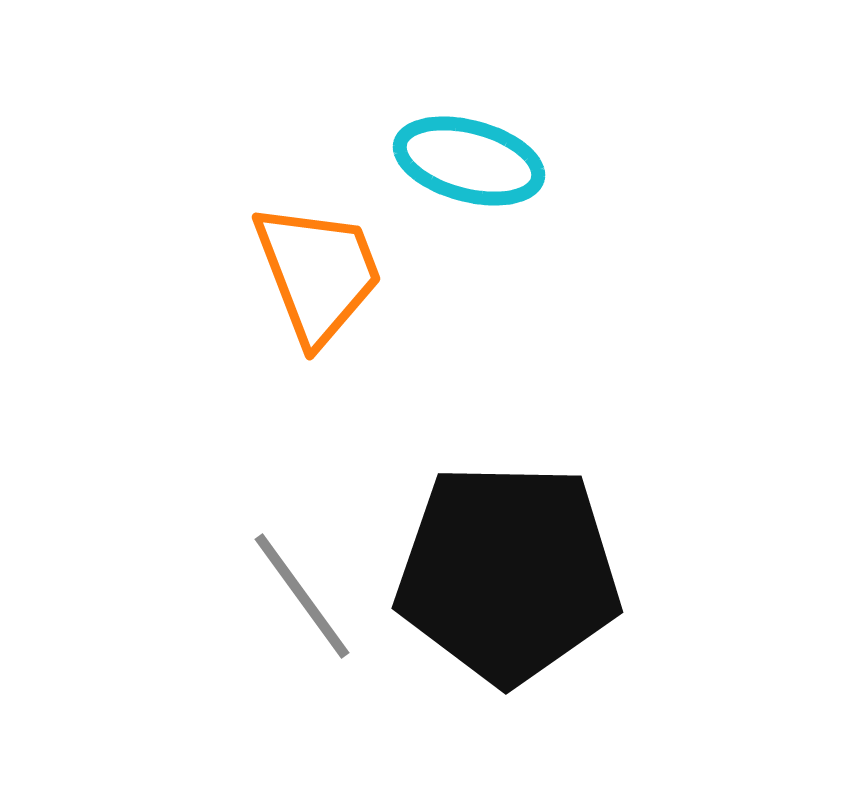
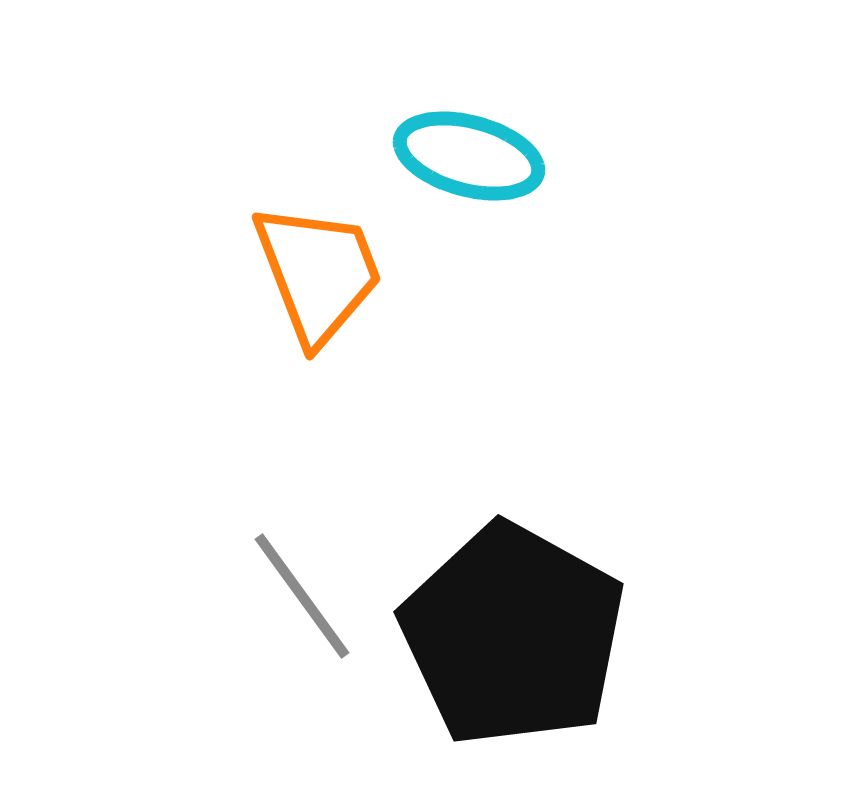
cyan ellipse: moved 5 px up
black pentagon: moved 5 px right, 62 px down; rotated 28 degrees clockwise
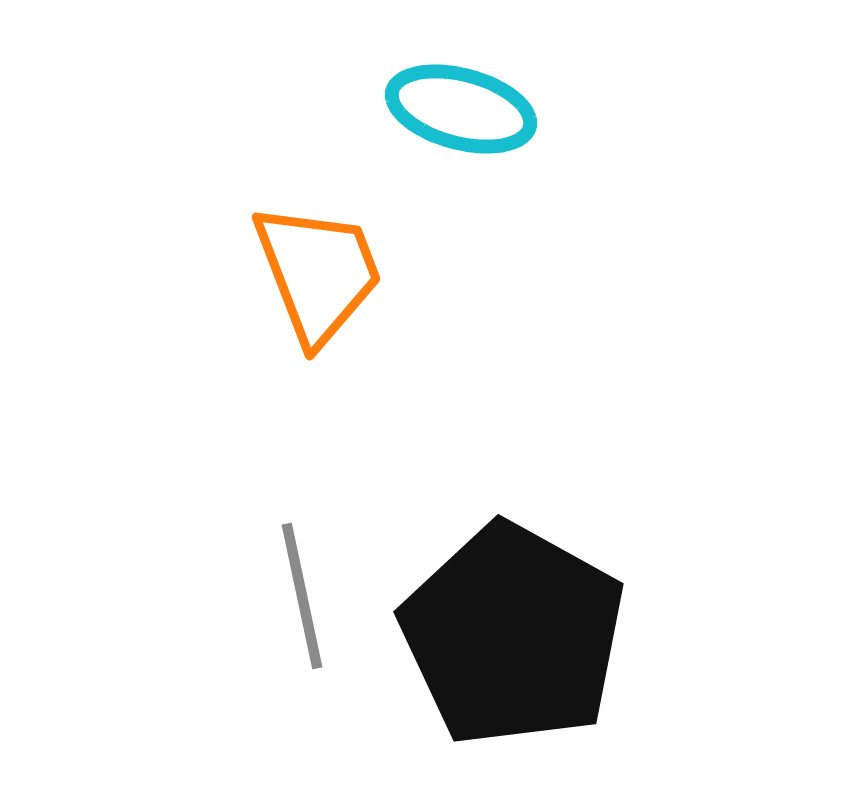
cyan ellipse: moved 8 px left, 47 px up
gray line: rotated 24 degrees clockwise
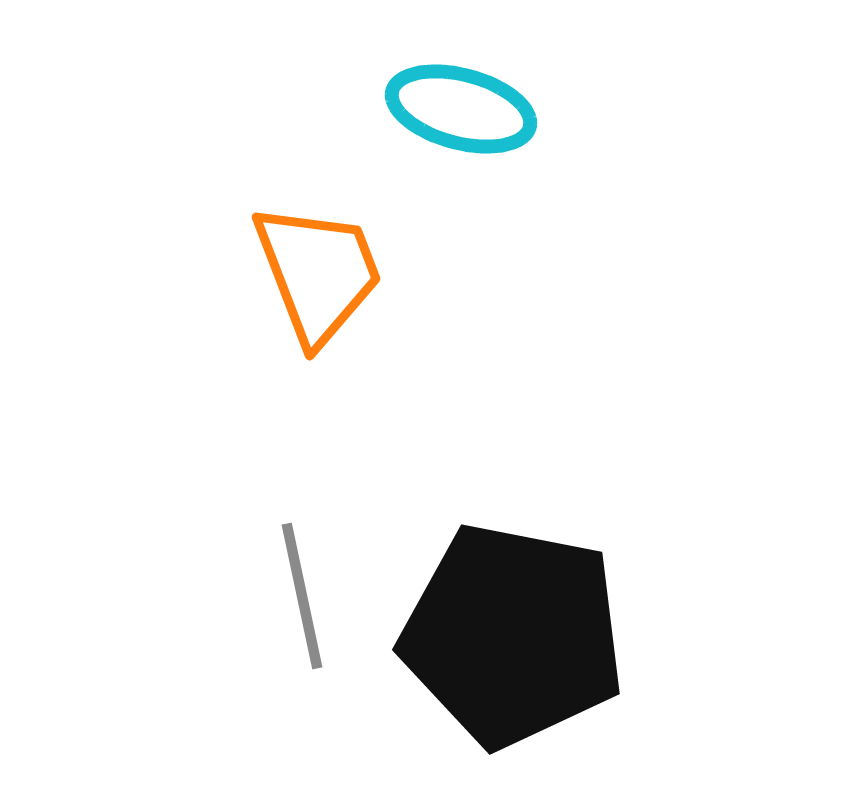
black pentagon: rotated 18 degrees counterclockwise
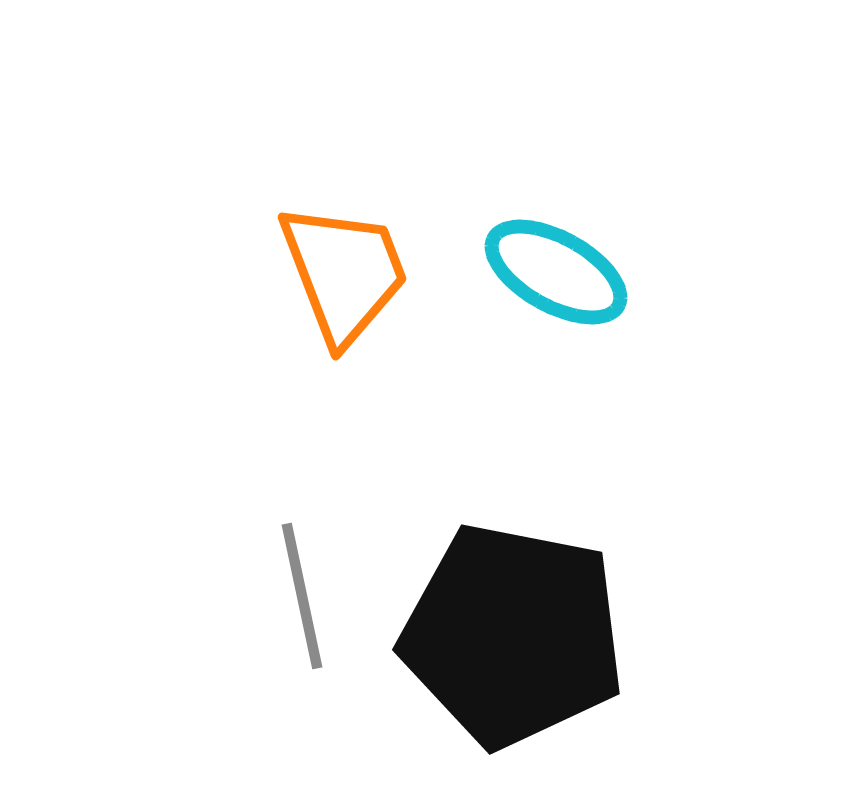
cyan ellipse: moved 95 px right, 163 px down; rotated 14 degrees clockwise
orange trapezoid: moved 26 px right
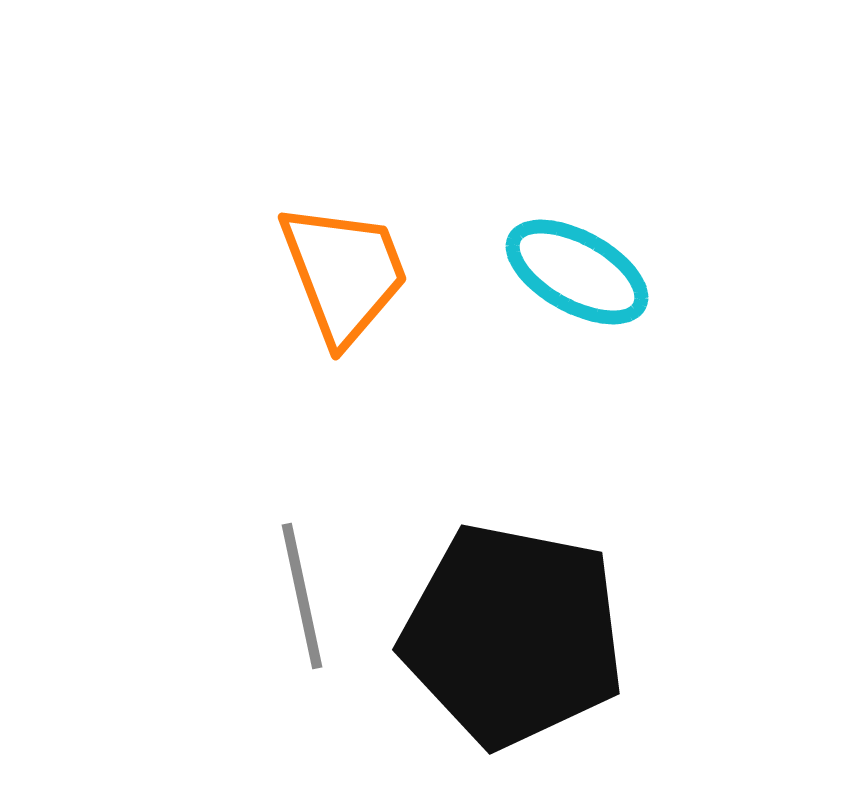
cyan ellipse: moved 21 px right
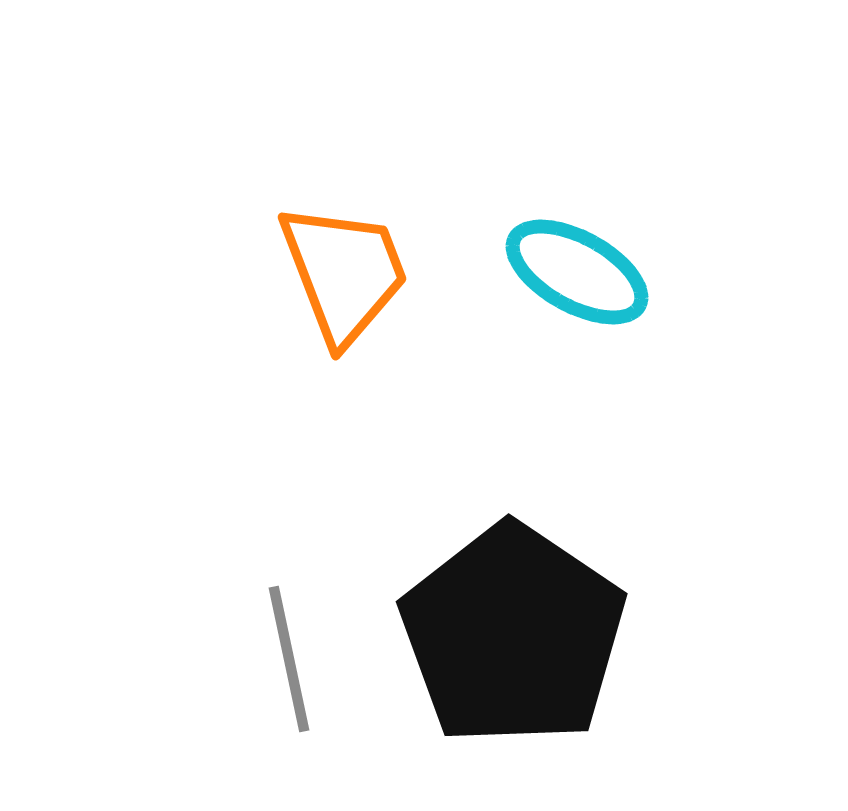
gray line: moved 13 px left, 63 px down
black pentagon: rotated 23 degrees clockwise
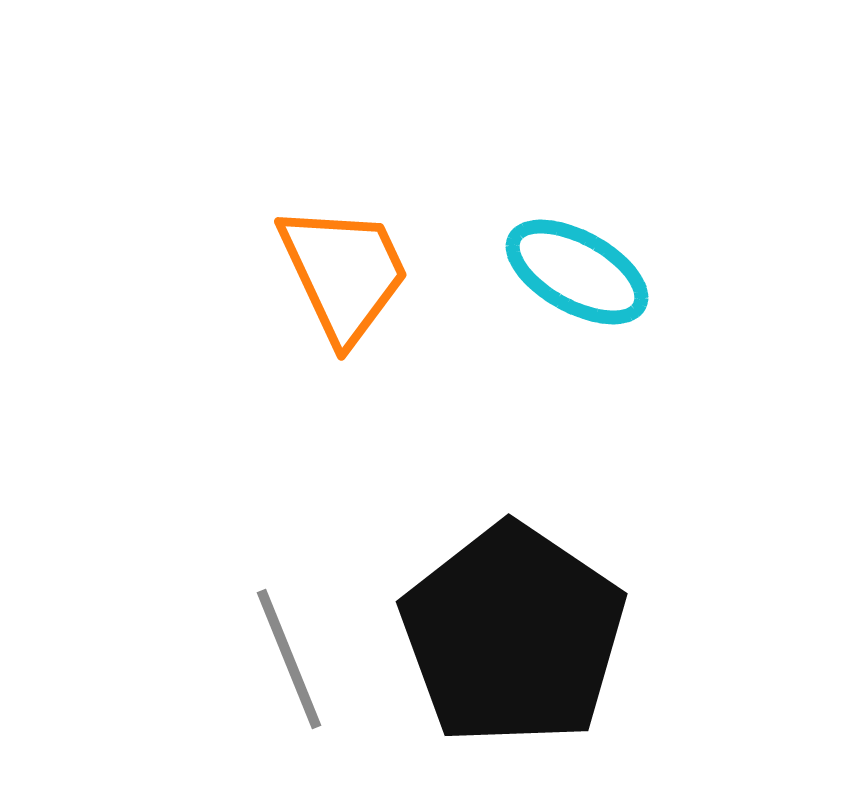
orange trapezoid: rotated 4 degrees counterclockwise
gray line: rotated 10 degrees counterclockwise
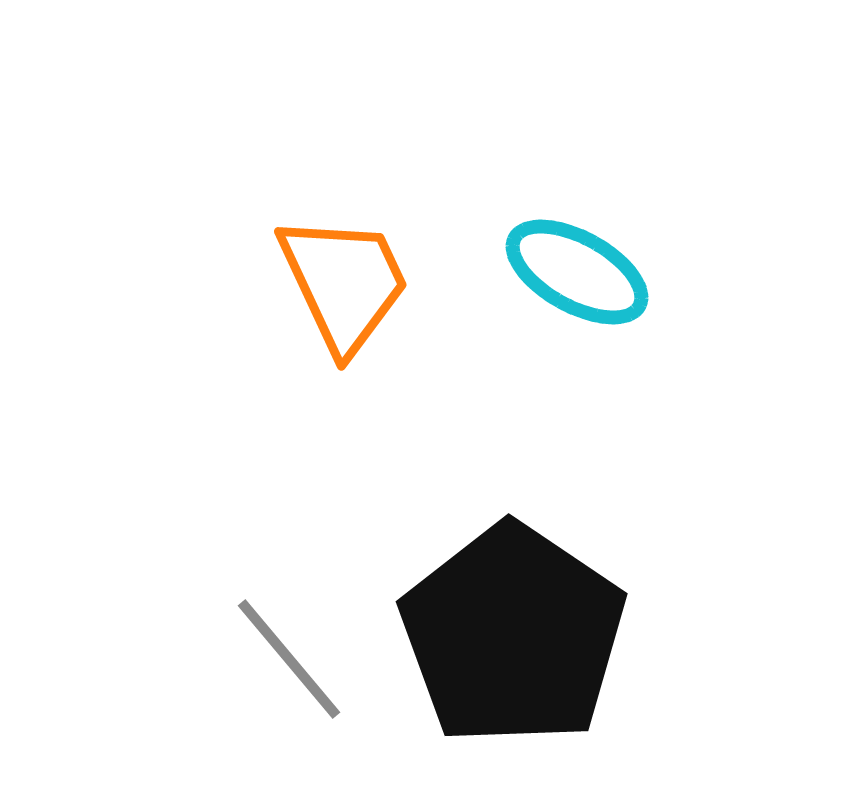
orange trapezoid: moved 10 px down
gray line: rotated 18 degrees counterclockwise
